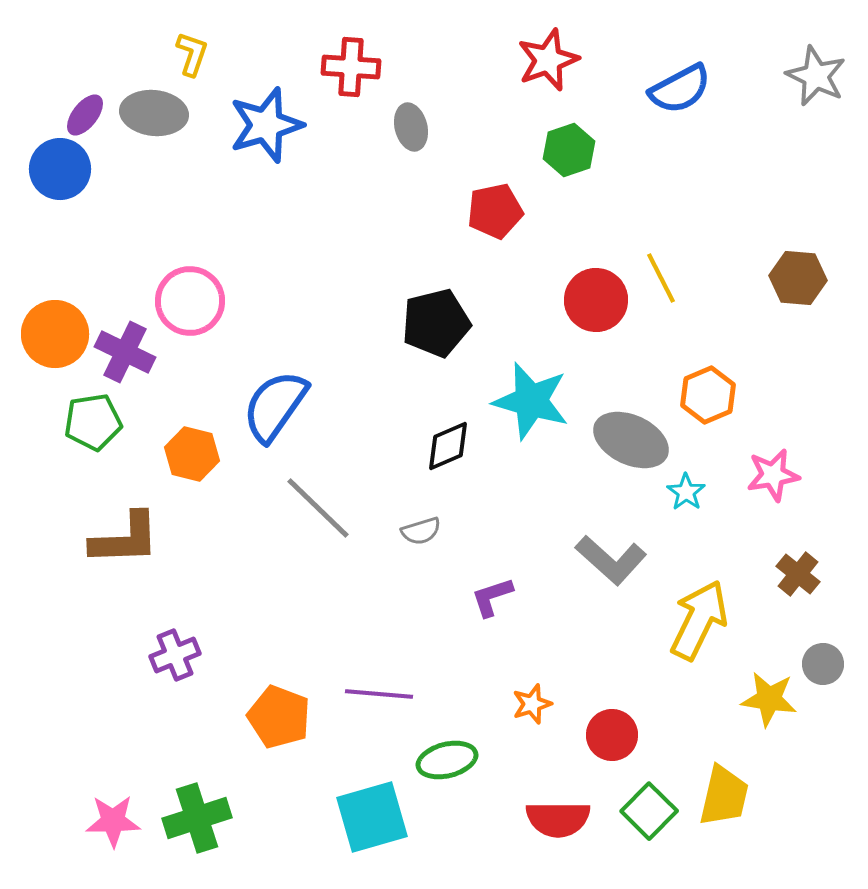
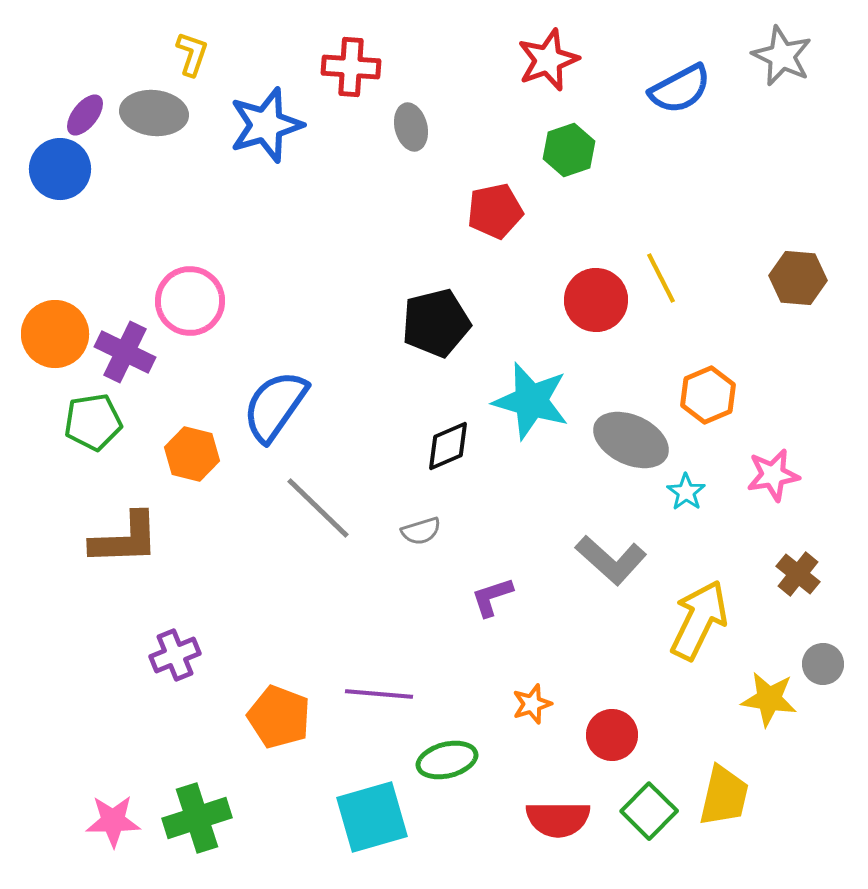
gray star at (816, 76): moved 34 px left, 20 px up
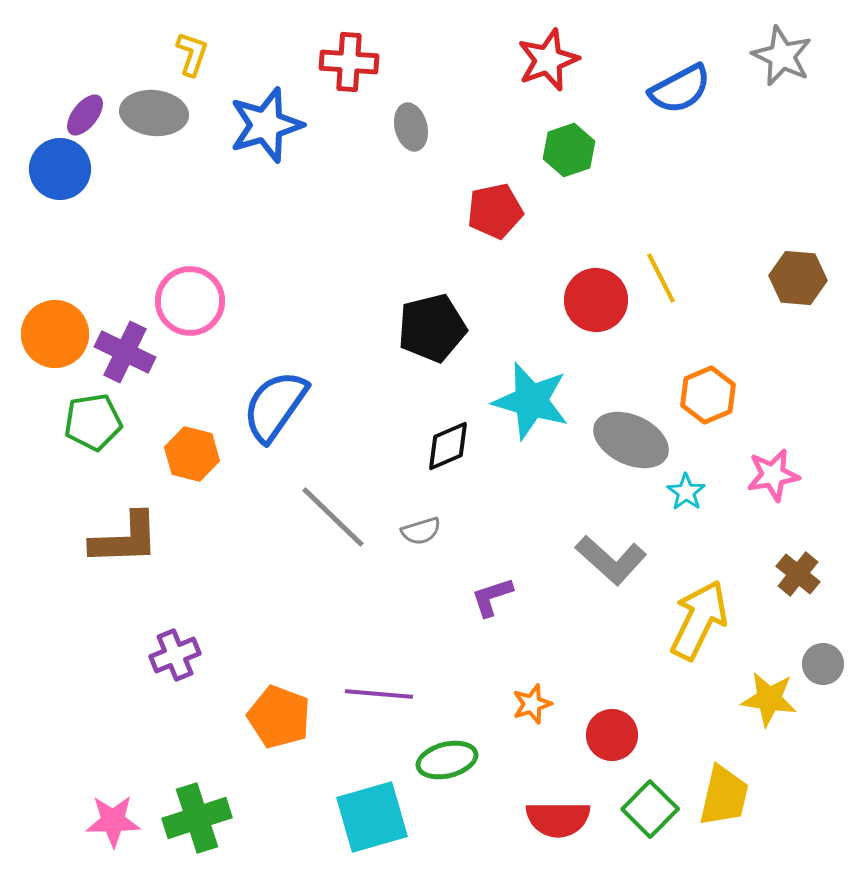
red cross at (351, 67): moved 2 px left, 5 px up
black pentagon at (436, 323): moved 4 px left, 5 px down
gray line at (318, 508): moved 15 px right, 9 px down
green square at (649, 811): moved 1 px right, 2 px up
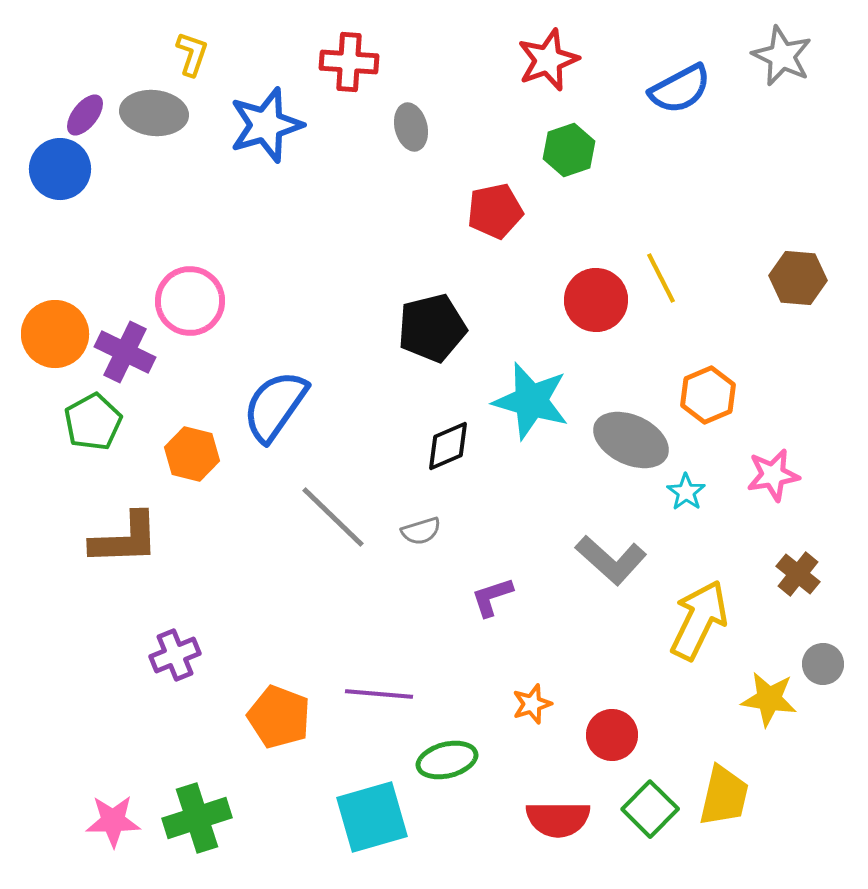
green pentagon at (93, 422): rotated 20 degrees counterclockwise
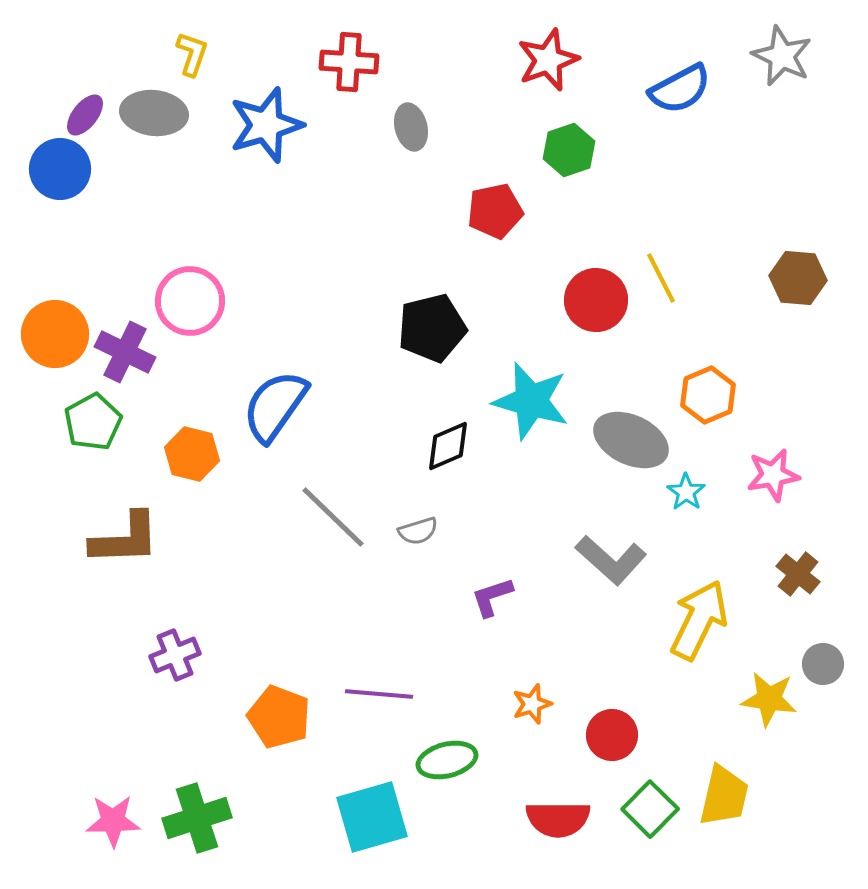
gray semicircle at (421, 531): moved 3 px left
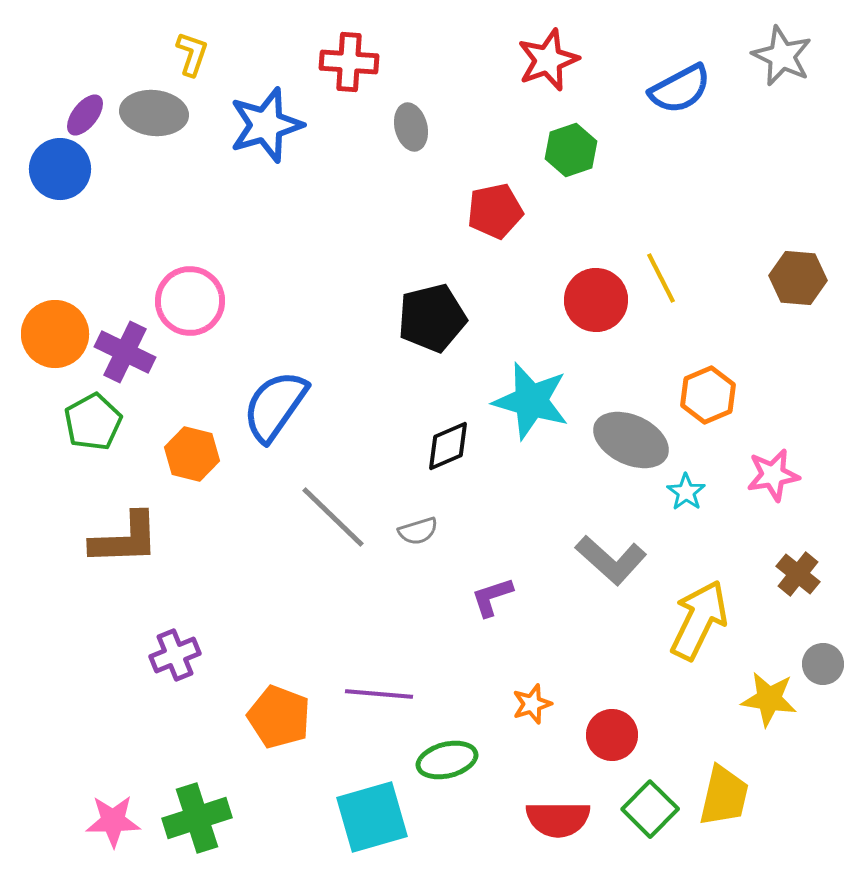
green hexagon at (569, 150): moved 2 px right
black pentagon at (432, 328): moved 10 px up
